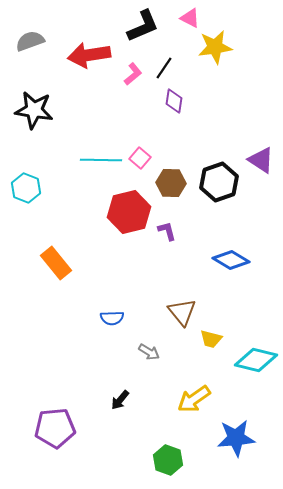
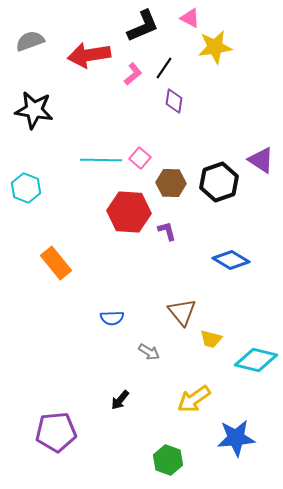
red hexagon: rotated 18 degrees clockwise
purple pentagon: moved 1 px right, 4 px down
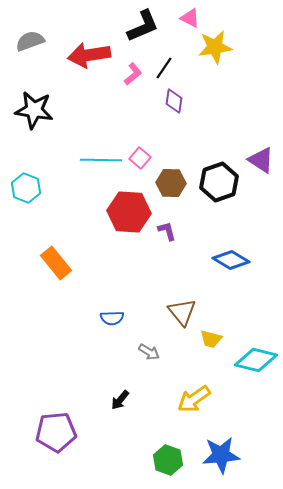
blue star: moved 15 px left, 17 px down
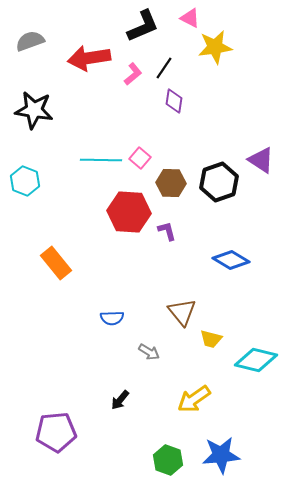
red arrow: moved 3 px down
cyan hexagon: moved 1 px left, 7 px up
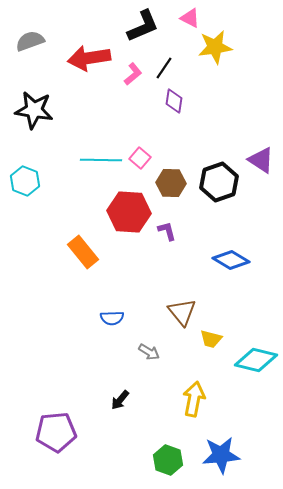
orange rectangle: moved 27 px right, 11 px up
yellow arrow: rotated 136 degrees clockwise
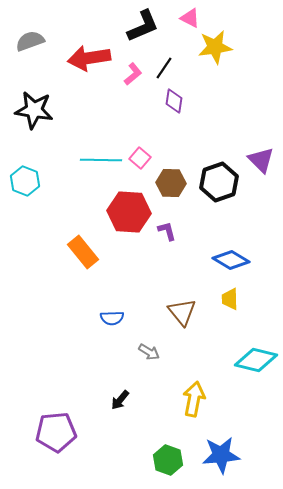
purple triangle: rotated 12 degrees clockwise
yellow trapezoid: moved 19 px right, 40 px up; rotated 75 degrees clockwise
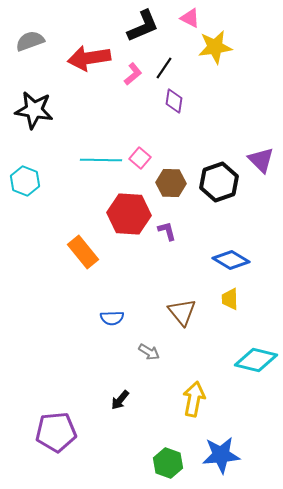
red hexagon: moved 2 px down
green hexagon: moved 3 px down
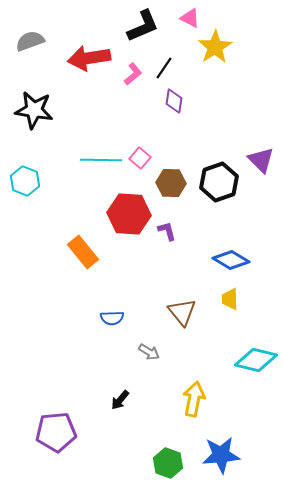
yellow star: rotated 24 degrees counterclockwise
